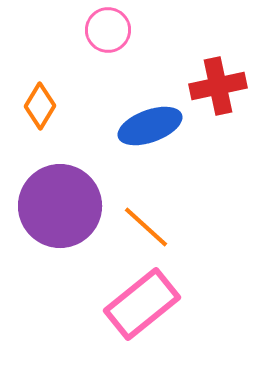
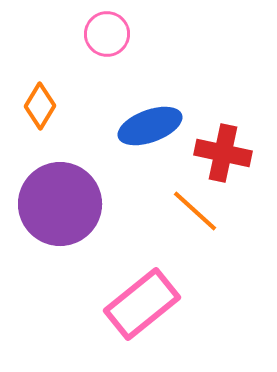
pink circle: moved 1 px left, 4 px down
red cross: moved 5 px right, 67 px down; rotated 24 degrees clockwise
purple circle: moved 2 px up
orange line: moved 49 px right, 16 px up
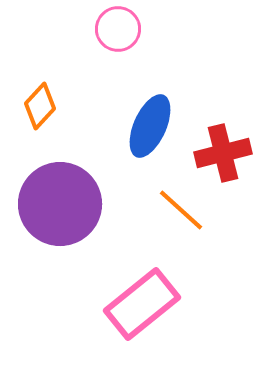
pink circle: moved 11 px right, 5 px up
orange diamond: rotated 12 degrees clockwise
blue ellipse: rotated 46 degrees counterclockwise
red cross: rotated 26 degrees counterclockwise
orange line: moved 14 px left, 1 px up
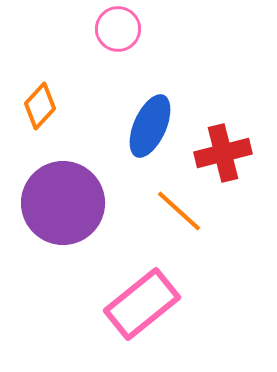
purple circle: moved 3 px right, 1 px up
orange line: moved 2 px left, 1 px down
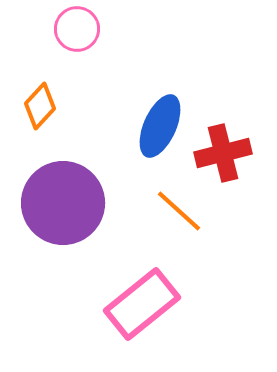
pink circle: moved 41 px left
blue ellipse: moved 10 px right
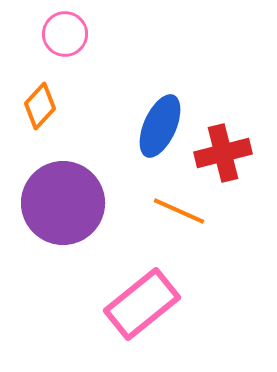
pink circle: moved 12 px left, 5 px down
orange line: rotated 18 degrees counterclockwise
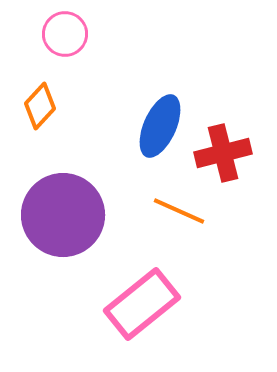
purple circle: moved 12 px down
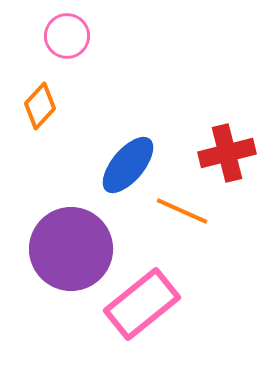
pink circle: moved 2 px right, 2 px down
blue ellipse: moved 32 px left, 39 px down; rotated 16 degrees clockwise
red cross: moved 4 px right
orange line: moved 3 px right
purple circle: moved 8 px right, 34 px down
